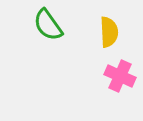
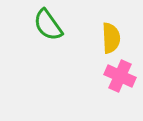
yellow semicircle: moved 2 px right, 6 px down
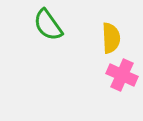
pink cross: moved 2 px right, 1 px up
